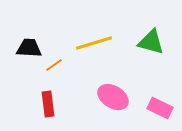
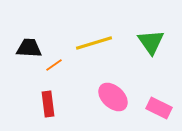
green triangle: rotated 40 degrees clockwise
pink ellipse: rotated 12 degrees clockwise
pink rectangle: moved 1 px left
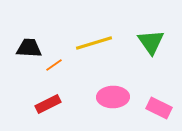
pink ellipse: rotated 44 degrees counterclockwise
red rectangle: rotated 70 degrees clockwise
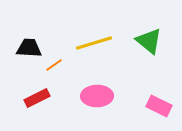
green triangle: moved 2 px left, 1 px up; rotated 16 degrees counterclockwise
pink ellipse: moved 16 px left, 1 px up
red rectangle: moved 11 px left, 6 px up
pink rectangle: moved 2 px up
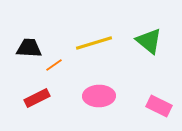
pink ellipse: moved 2 px right
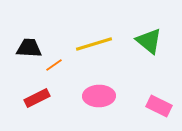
yellow line: moved 1 px down
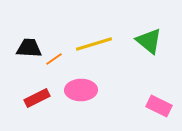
orange line: moved 6 px up
pink ellipse: moved 18 px left, 6 px up
